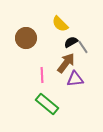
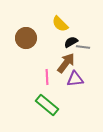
gray line: rotated 48 degrees counterclockwise
pink line: moved 5 px right, 2 px down
green rectangle: moved 1 px down
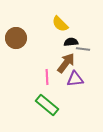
brown circle: moved 10 px left
black semicircle: rotated 24 degrees clockwise
gray line: moved 2 px down
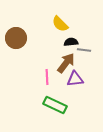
gray line: moved 1 px right, 1 px down
green rectangle: moved 8 px right; rotated 15 degrees counterclockwise
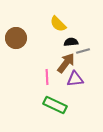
yellow semicircle: moved 2 px left
gray line: moved 1 px left, 1 px down; rotated 24 degrees counterclockwise
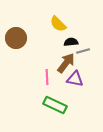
purple triangle: rotated 18 degrees clockwise
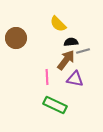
brown arrow: moved 3 px up
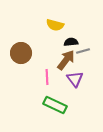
yellow semicircle: moved 3 px left, 1 px down; rotated 30 degrees counterclockwise
brown circle: moved 5 px right, 15 px down
purple triangle: rotated 42 degrees clockwise
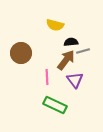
purple triangle: moved 1 px down
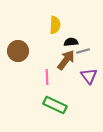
yellow semicircle: rotated 102 degrees counterclockwise
brown circle: moved 3 px left, 2 px up
purple triangle: moved 14 px right, 4 px up
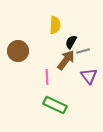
black semicircle: rotated 56 degrees counterclockwise
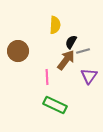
purple triangle: rotated 12 degrees clockwise
